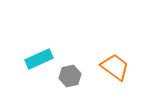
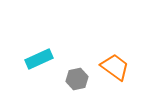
gray hexagon: moved 7 px right, 3 px down
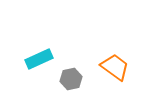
gray hexagon: moved 6 px left
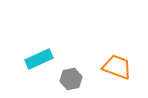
orange trapezoid: moved 2 px right; rotated 16 degrees counterclockwise
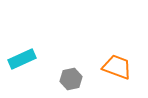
cyan rectangle: moved 17 px left
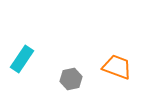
cyan rectangle: rotated 32 degrees counterclockwise
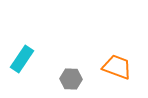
gray hexagon: rotated 15 degrees clockwise
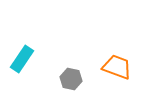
gray hexagon: rotated 10 degrees clockwise
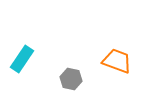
orange trapezoid: moved 6 px up
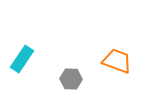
gray hexagon: rotated 10 degrees counterclockwise
